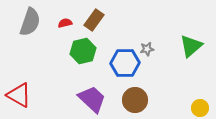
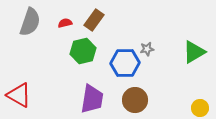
green triangle: moved 3 px right, 6 px down; rotated 10 degrees clockwise
purple trapezoid: rotated 56 degrees clockwise
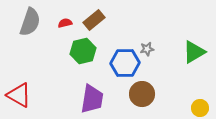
brown rectangle: rotated 15 degrees clockwise
brown circle: moved 7 px right, 6 px up
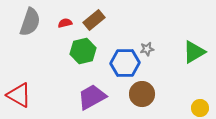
purple trapezoid: moved 2 px up; rotated 128 degrees counterclockwise
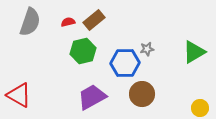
red semicircle: moved 3 px right, 1 px up
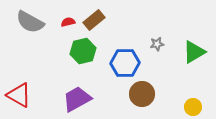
gray semicircle: rotated 100 degrees clockwise
gray star: moved 10 px right, 5 px up
purple trapezoid: moved 15 px left, 2 px down
yellow circle: moved 7 px left, 1 px up
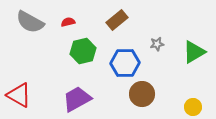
brown rectangle: moved 23 px right
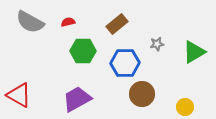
brown rectangle: moved 4 px down
green hexagon: rotated 15 degrees clockwise
yellow circle: moved 8 px left
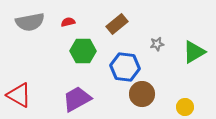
gray semicircle: rotated 40 degrees counterclockwise
blue hexagon: moved 4 px down; rotated 8 degrees clockwise
